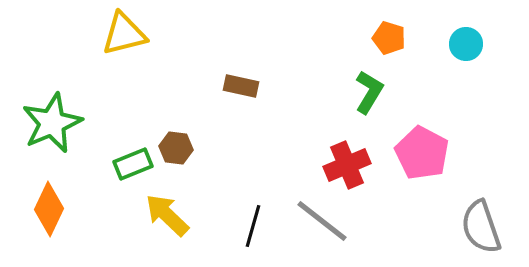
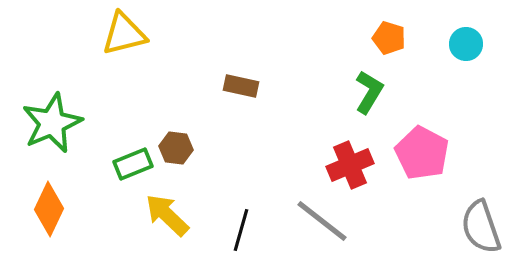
red cross: moved 3 px right
black line: moved 12 px left, 4 px down
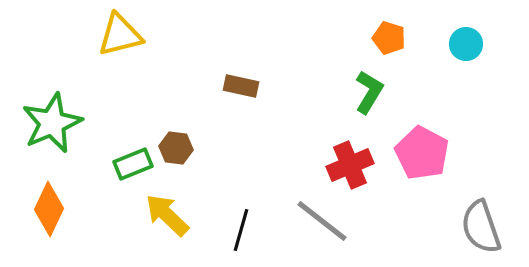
yellow triangle: moved 4 px left, 1 px down
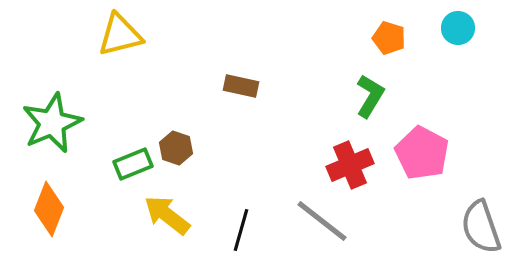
cyan circle: moved 8 px left, 16 px up
green L-shape: moved 1 px right, 4 px down
brown hexagon: rotated 12 degrees clockwise
orange diamond: rotated 4 degrees counterclockwise
yellow arrow: rotated 6 degrees counterclockwise
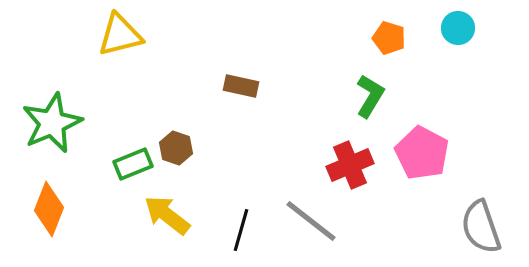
gray line: moved 11 px left
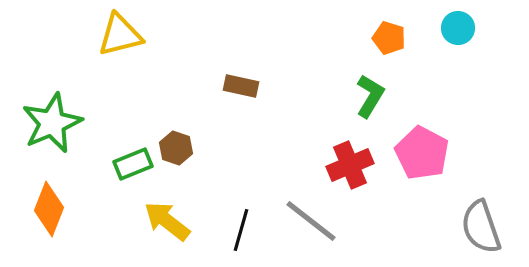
yellow arrow: moved 6 px down
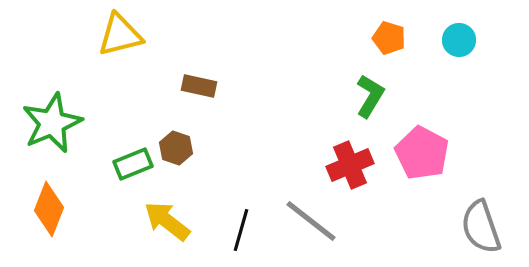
cyan circle: moved 1 px right, 12 px down
brown rectangle: moved 42 px left
